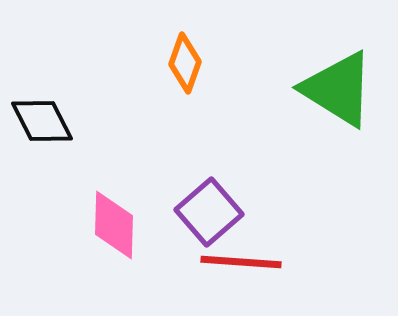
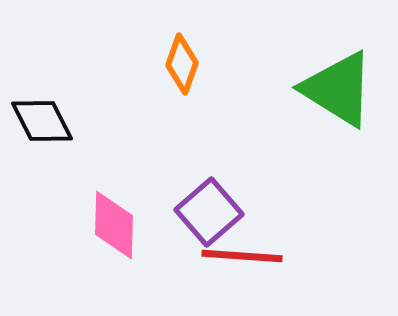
orange diamond: moved 3 px left, 1 px down
red line: moved 1 px right, 6 px up
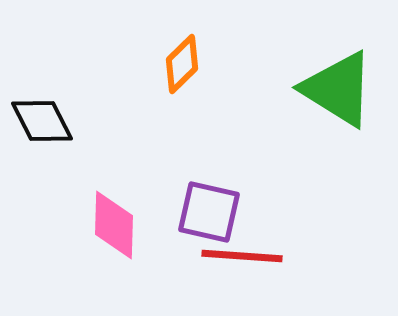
orange diamond: rotated 26 degrees clockwise
purple square: rotated 36 degrees counterclockwise
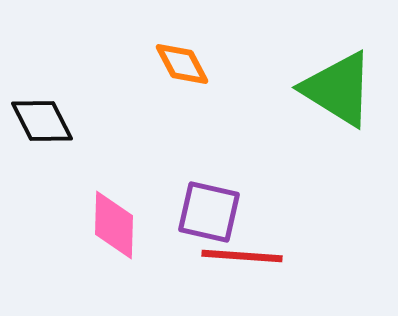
orange diamond: rotated 74 degrees counterclockwise
